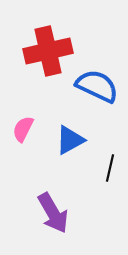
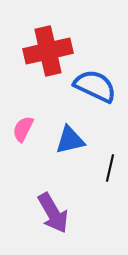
blue semicircle: moved 2 px left
blue triangle: rotated 16 degrees clockwise
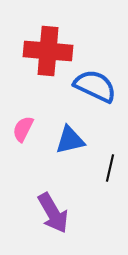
red cross: rotated 18 degrees clockwise
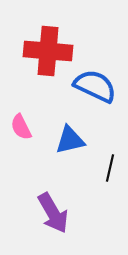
pink semicircle: moved 2 px left, 2 px up; rotated 52 degrees counterclockwise
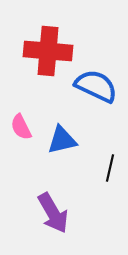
blue semicircle: moved 1 px right
blue triangle: moved 8 px left
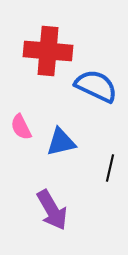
blue triangle: moved 1 px left, 2 px down
purple arrow: moved 1 px left, 3 px up
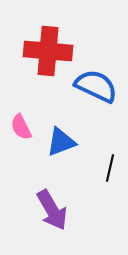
blue triangle: rotated 8 degrees counterclockwise
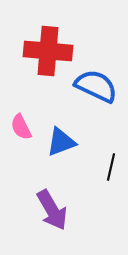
black line: moved 1 px right, 1 px up
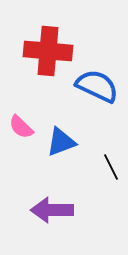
blue semicircle: moved 1 px right
pink semicircle: rotated 20 degrees counterclockwise
black line: rotated 40 degrees counterclockwise
purple arrow: rotated 120 degrees clockwise
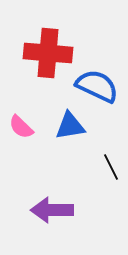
red cross: moved 2 px down
blue triangle: moved 9 px right, 16 px up; rotated 12 degrees clockwise
